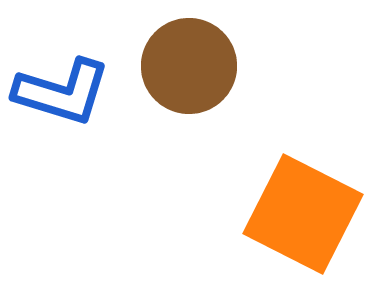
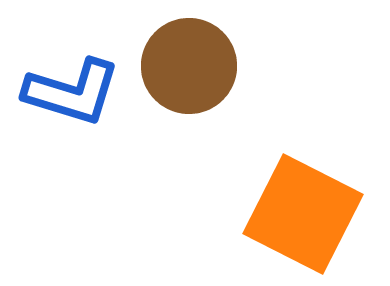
blue L-shape: moved 10 px right
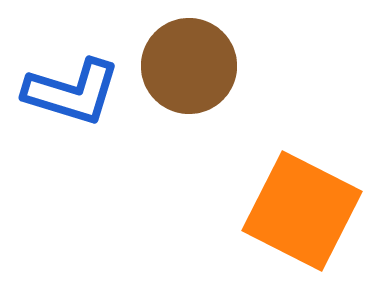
orange square: moved 1 px left, 3 px up
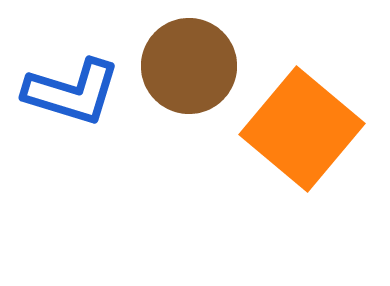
orange square: moved 82 px up; rotated 13 degrees clockwise
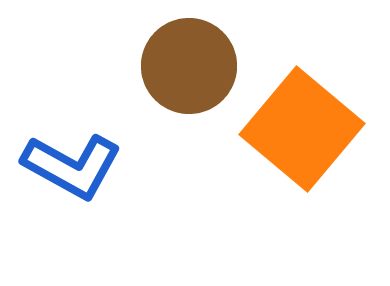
blue L-shape: moved 74 px down; rotated 12 degrees clockwise
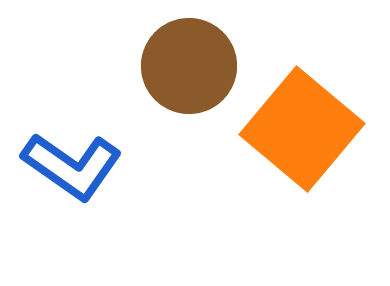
blue L-shape: rotated 6 degrees clockwise
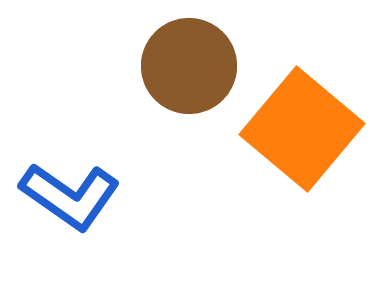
blue L-shape: moved 2 px left, 30 px down
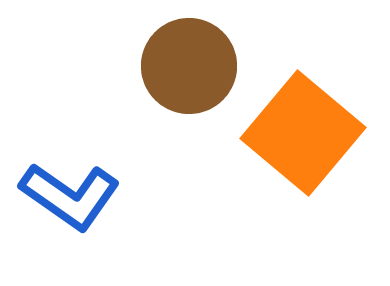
orange square: moved 1 px right, 4 px down
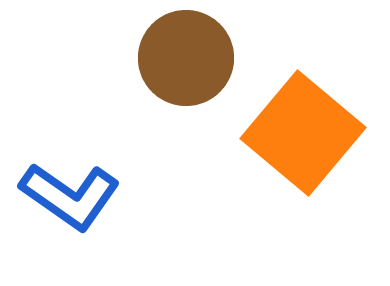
brown circle: moved 3 px left, 8 px up
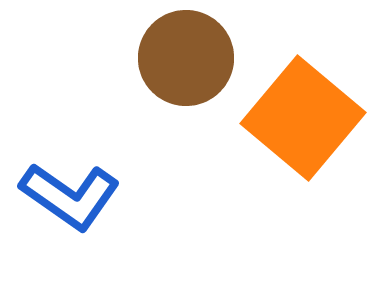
orange square: moved 15 px up
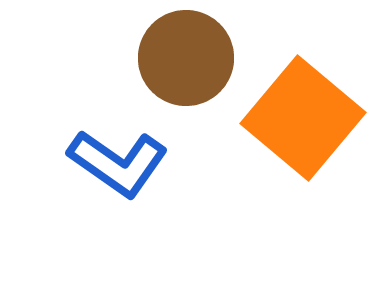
blue L-shape: moved 48 px right, 33 px up
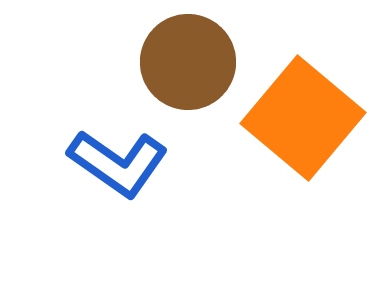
brown circle: moved 2 px right, 4 px down
